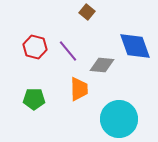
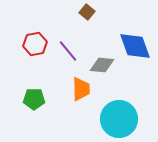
red hexagon: moved 3 px up; rotated 25 degrees counterclockwise
orange trapezoid: moved 2 px right
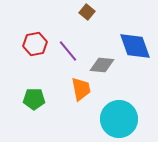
orange trapezoid: rotated 10 degrees counterclockwise
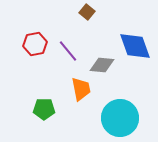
green pentagon: moved 10 px right, 10 px down
cyan circle: moved 1 px right, 1 px up
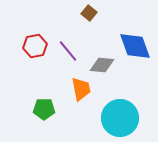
brown square: moved 2 px right, 1 px down
red hexagon: moved 2 px down
